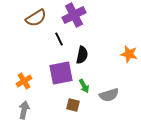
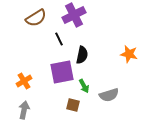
purple square: moved 1 px right, 1 px up
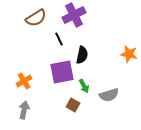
brown square: rotated 16 degrees clockwise
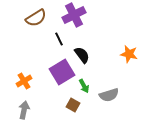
black semicircle: rotated 48 degrees counterclockwise
purple square: rotated 20 degrees counterclockwise
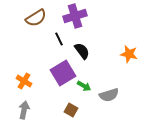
purple cross: moved 1 px right, 1 px down; rotated 10 degrees clockwise
black semicircle: moved 4 px up
purple square: moved 1 px right, 1 px down
orange cross: rotated 28 degrees counterclockwise
green arrow: rotated 32 degrees counterclockwise
brown square: moved 2 px left, 5 px down
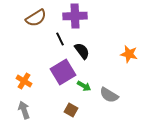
purple cross: rotated 15 degrees clockwise
black line: moved 1 px right
purple square: moved 1 px up
gray semicircle: rotated 48 degrees clockwise
gray arrow: rotated 30 degrees counterclockwise
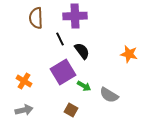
brown semicircle: rotated 120 degrees clockwise
gray arrow: rotated 96 degrees clockwise
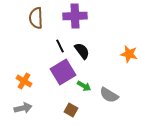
black line: moved 7 px down
gray arrow: moved 1 px left, 2 px up
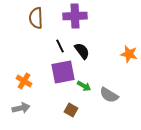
purple square: rotated 20 degrees clockwise
gray arrow: moved 2 px left
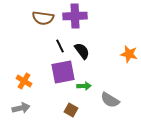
brown semicircle: moved 7 px right; rotated 80 degrees counterclockwise
green arrow: rotated 32 degrees counterclockwise
gray semicircle: moved 1 px right, 5 px down
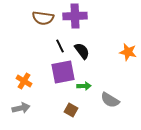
orange star: moved 1 px left, 2 px up
